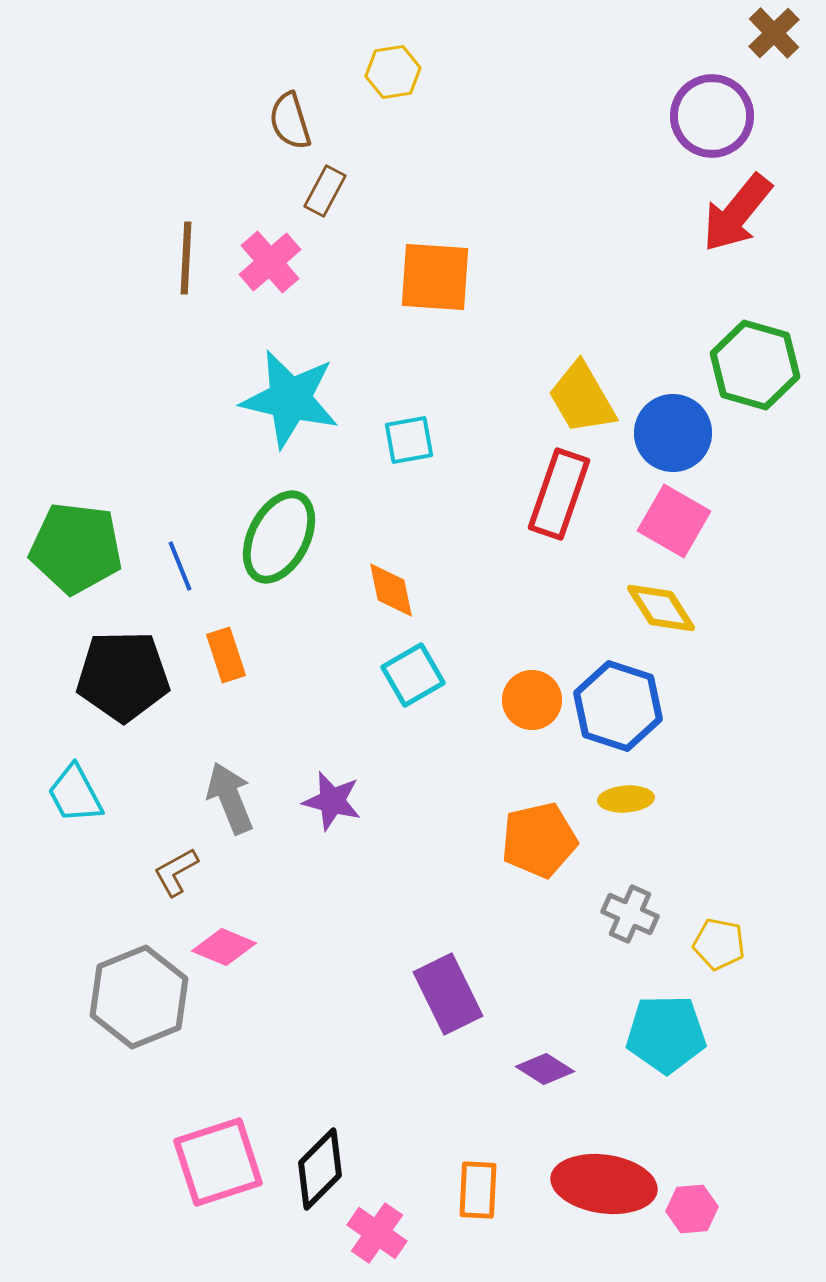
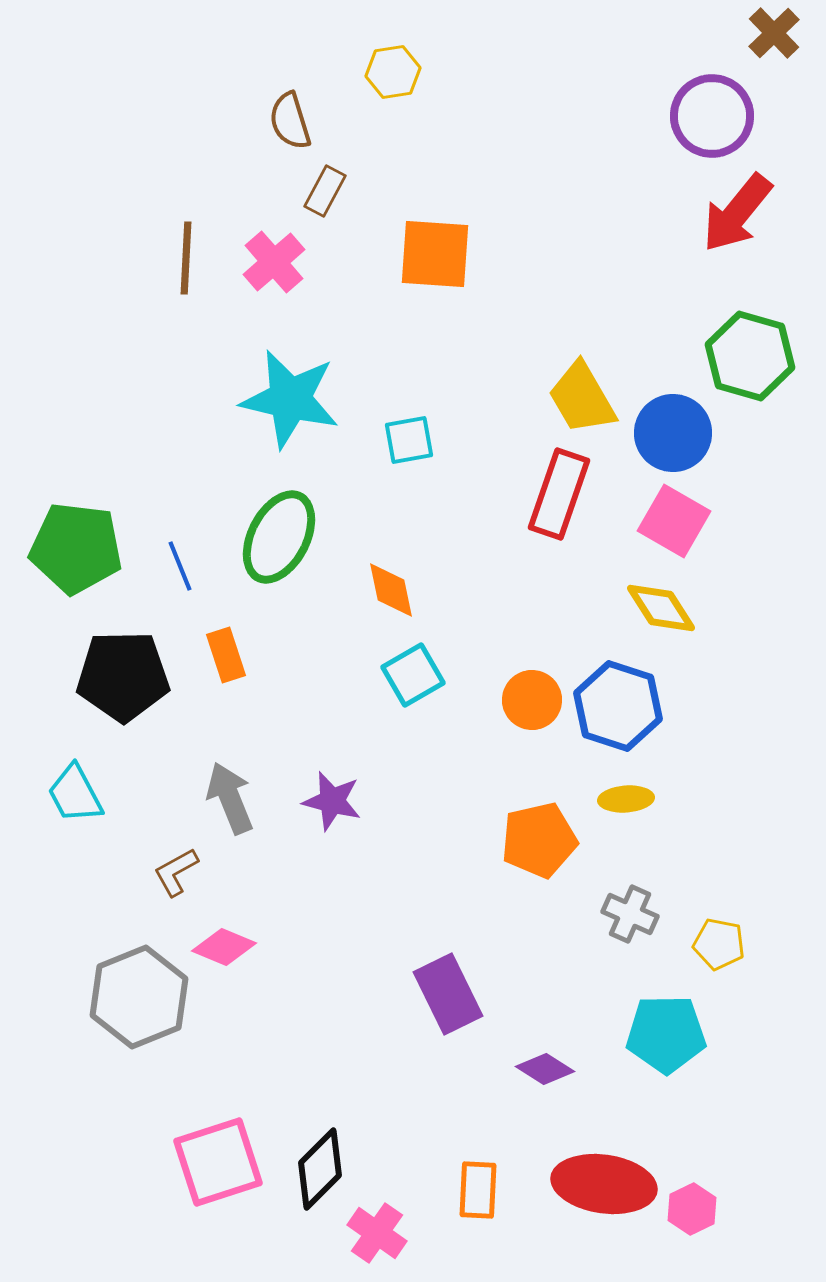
pink cross at (270, 262): moved 4 px right
orange square at (435, 277): moved 23 px up
green hexagon at (755, 365): moved 5 px left, 9 px up
pink hexagon at (692, 1209): rotated 21 degrees counterclockwise
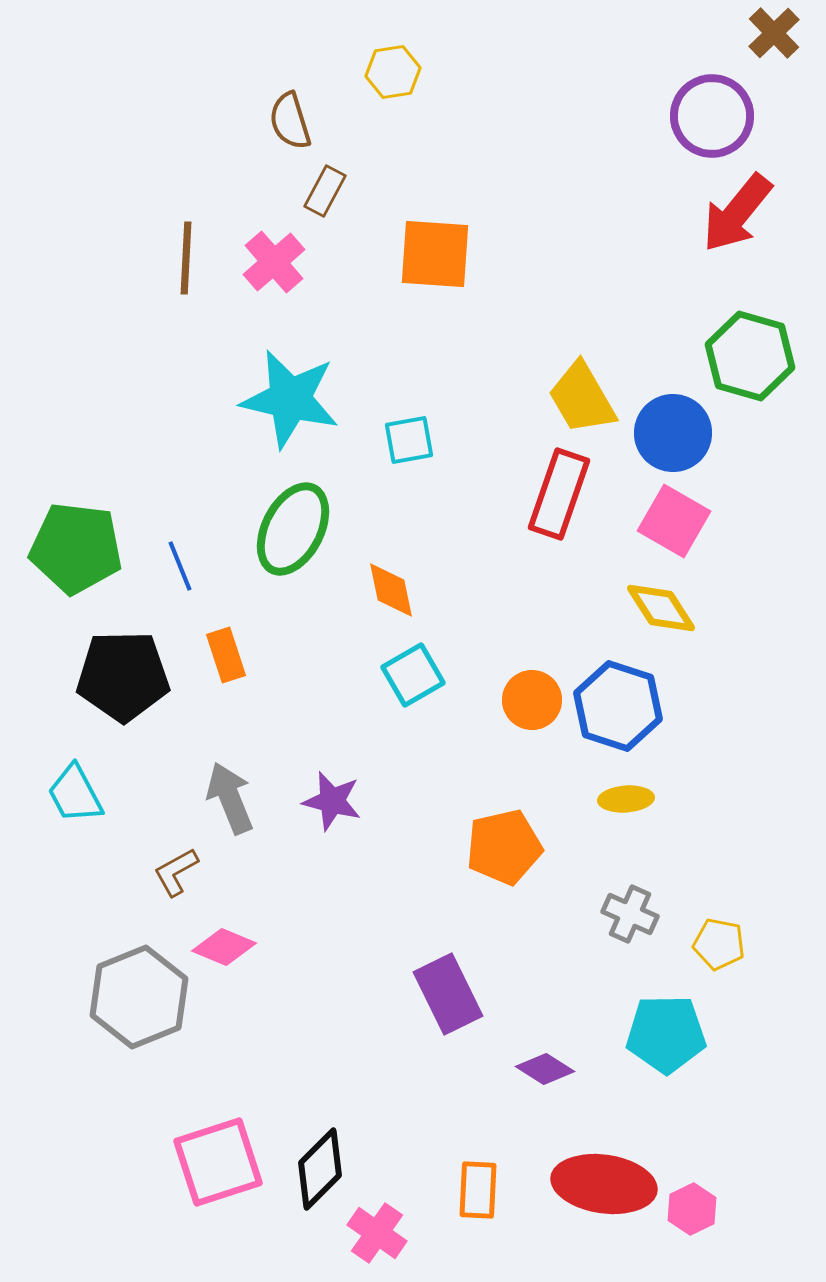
green ellipse at (279, 537): moved 14 px right, 8 px up
orange pentagon at (539, 840): moved 35 px left, 7 px down
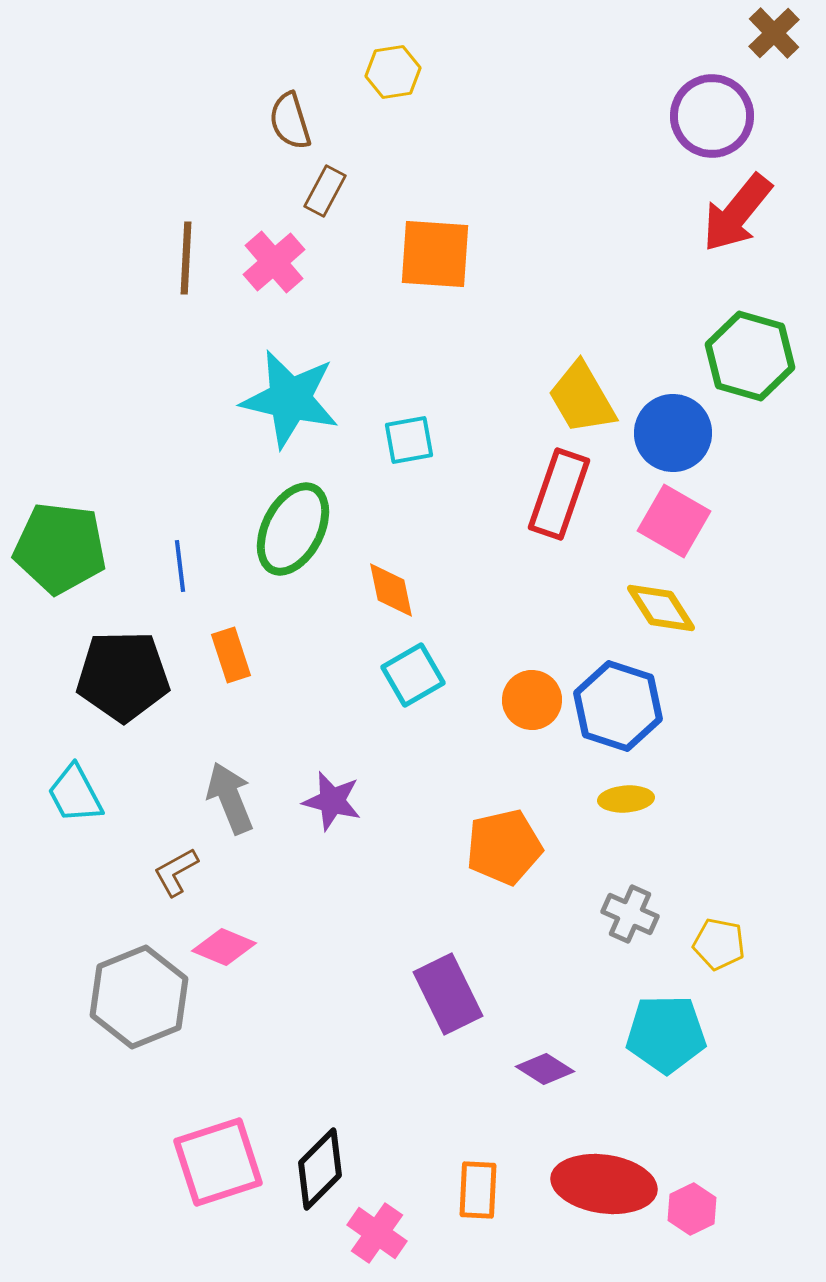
green pentagon at (76, 548): moved 16 px left
blue line at (180, 566): rotated 15 degrees clockwise
orange rectangle at (226, 655): moved 5 px right
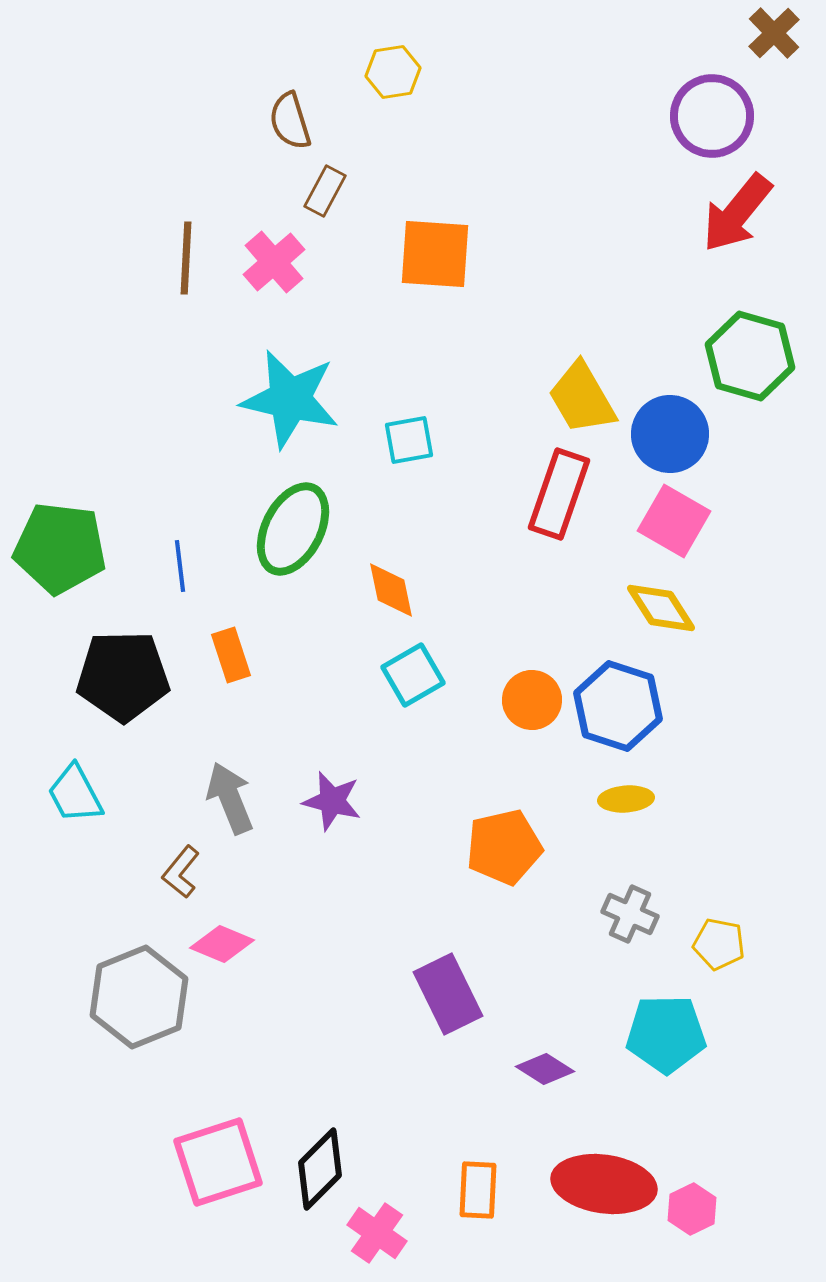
blue circle at (673, 433): moved 3 px left, 1 px down
brown L-shape at (176, 872): moved 5 px right; rotated 22 degrees counterclockwise
pink diamond at (224, 947): moved 2 px left, 3 px up
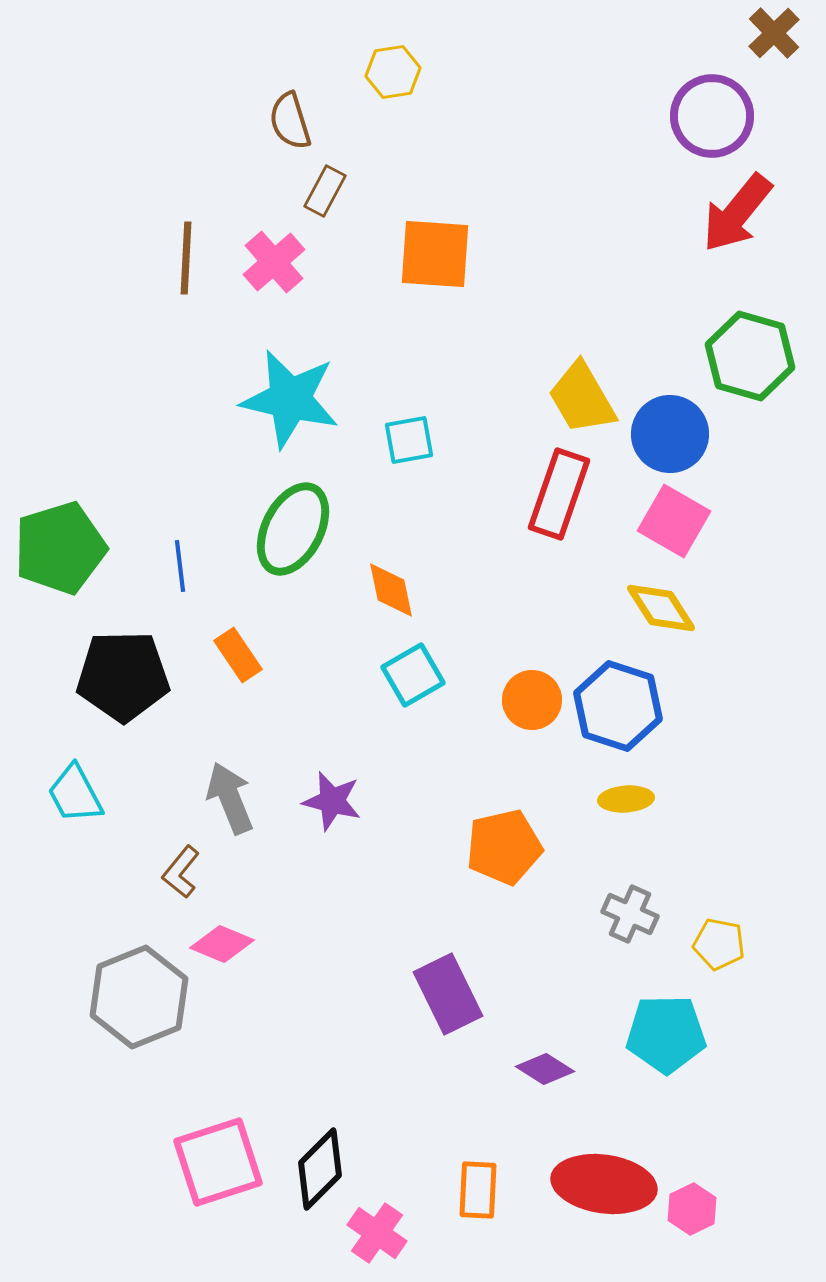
green pentagon at (60, 548): rotated 24 degrees counterclockwise
orange rectangle at (231, 655): moved 7 px right; rotated 16 degrees counterclockwise
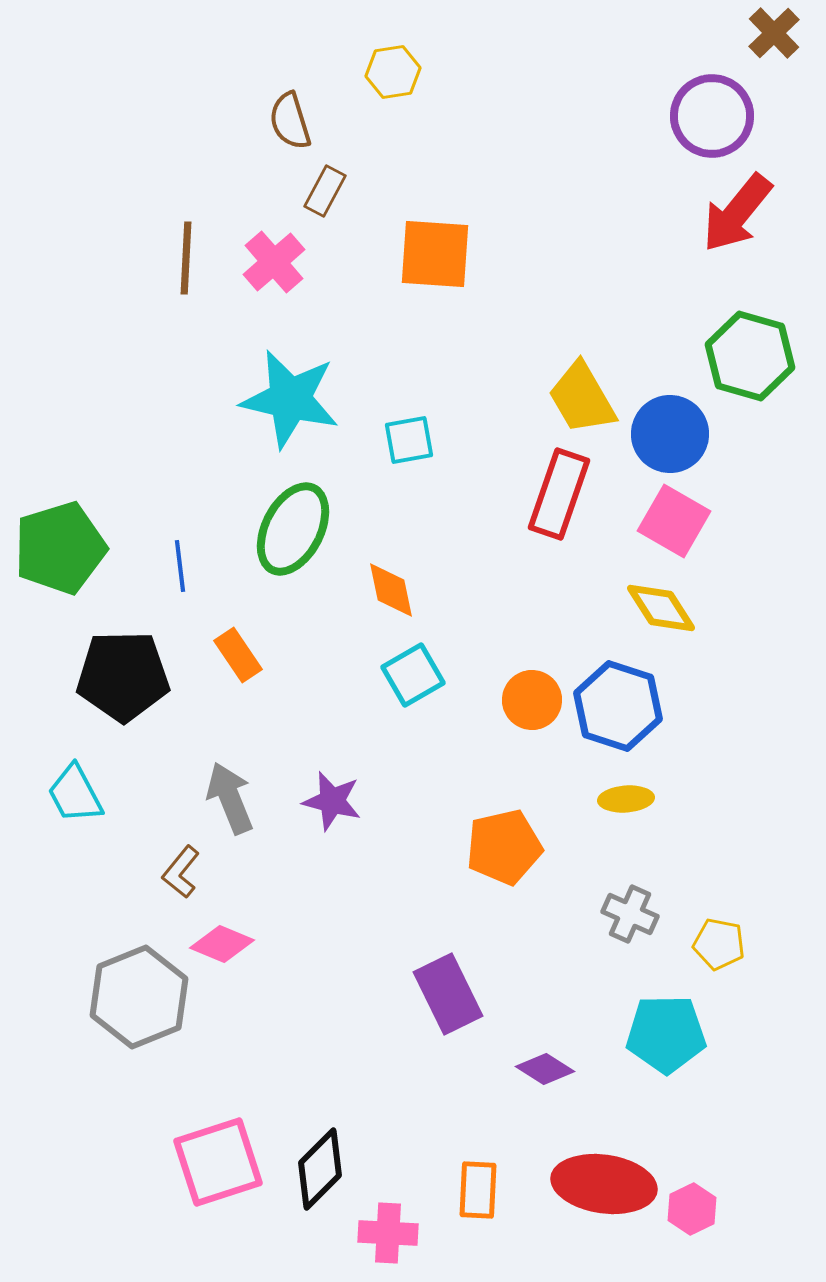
pink cross at (377, 1233): moved 11 px right; rotated 32 degrees counterclockwise
